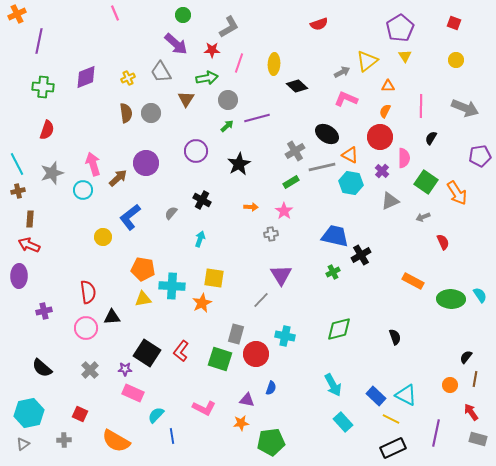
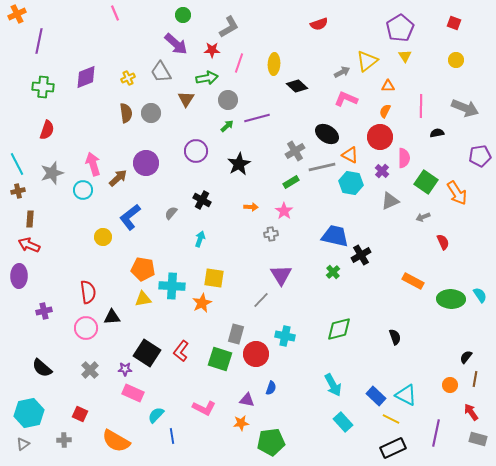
black semicircle at (431, 138): moved 6 px right, 5 px up; rotated 48 degrees clockwise
green cross at (333, 272): rotated 16 degrees counterclockwise
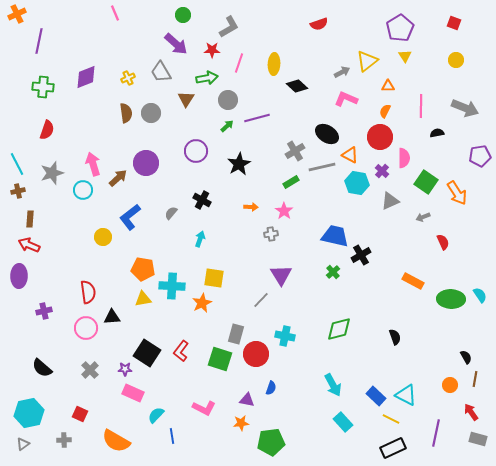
cyan hexagon at (351, 183): moved 6 px right
black semicircle at (466, 357): rotated 112 degrees clockwise
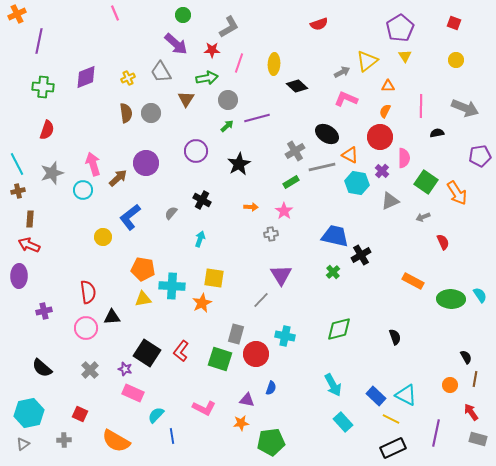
purple star at (125, 369): rotated 16 degrees clockwise
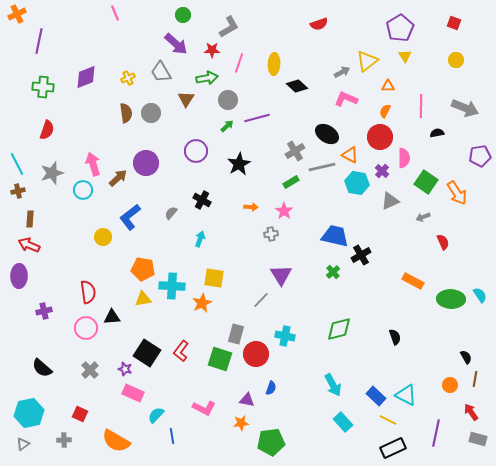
yellow line at (391, 419): moved 3 px left, 1 px down
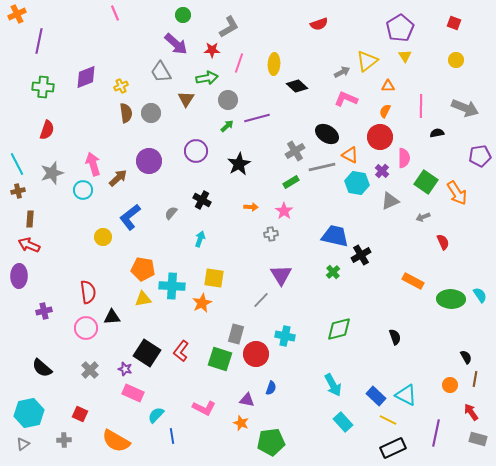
yellow cross at (128, 78): moved 7 px left, 8 px down
purple circle at (146, 163): moved 3 px right, 2 px up
orange star at (241, 423): rotated 28 degrees clockwise
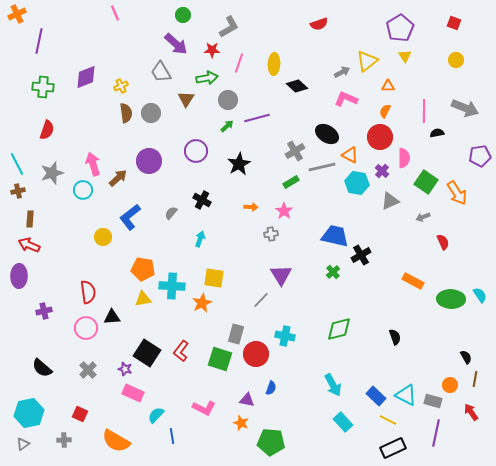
pink line at (421, 106): moved 3 px right, 5 px down
gray cross at (90, 370): moved 2 px left
gray rectangle at (478, 439): moved 45 px left, 38 px up
green pentagon at (271, 442): rotated 12 degrees clockwise
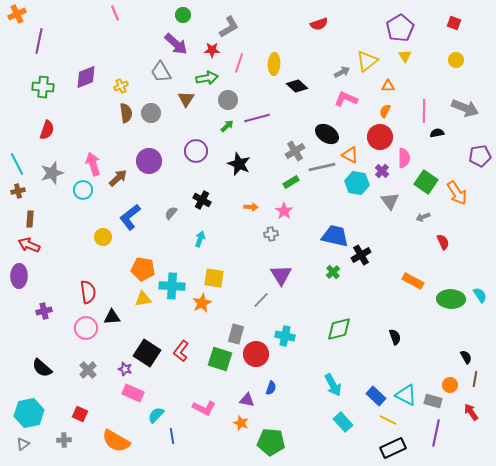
black star at (239, 164): rotated 20 degrees counterclockwise
gray triangle at (390, 201): rotated 42 degrees counterclockwise
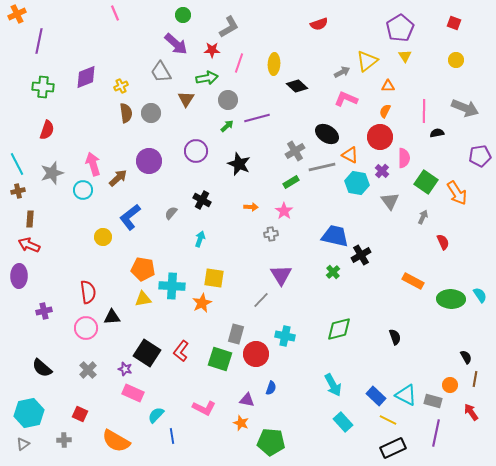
gray arrow at (423, 217): rotated 136 degrees clockwise
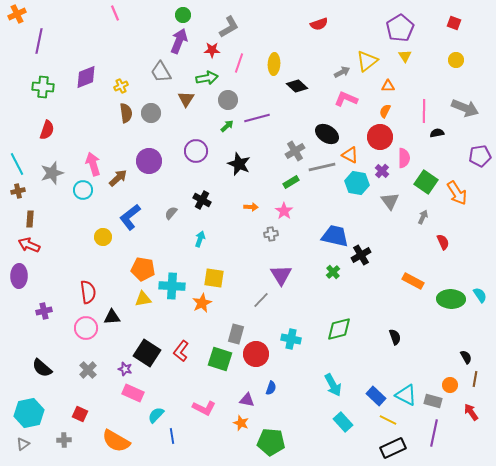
purple arrow at (176, 44): moved 3 px right, 3 px up; rotated 110 degrees counterclockwise
cyan cross at (285, 336): moved 6 px right, 3 px down
purple line at (436, 433): moved 2 px left
